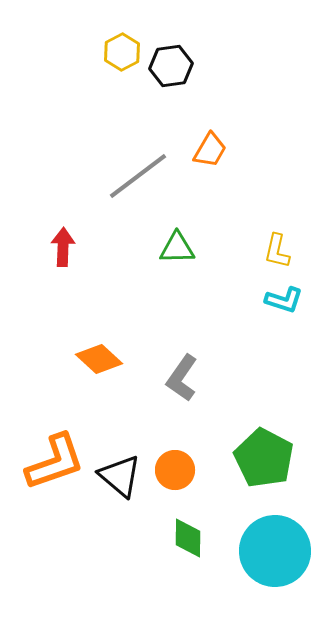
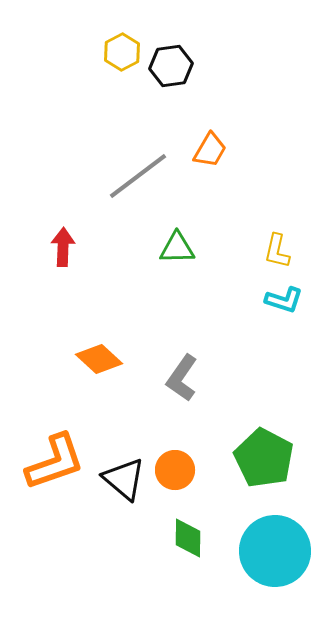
black triangle: moved 4 px right, 3 px down
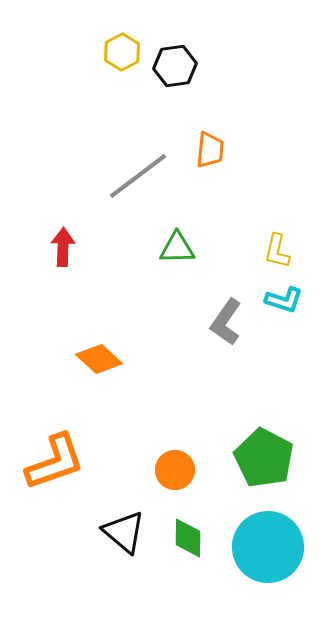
black hexagon: moved 4 px right
orange trapezoid: rotated 24 degrees counterclockwise
gray L-shape: moved 44 px right, 56 px up
black triangle: moved 53 px down
cyan circle: moved 7 px left, 4 px up
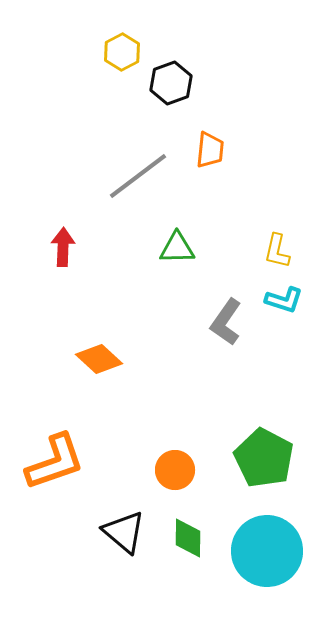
black hexagon: moved 4 px left, 17 px down; rotated 12 degrees counterclockwise
cyan circle: moved 1 px left, 4 px down
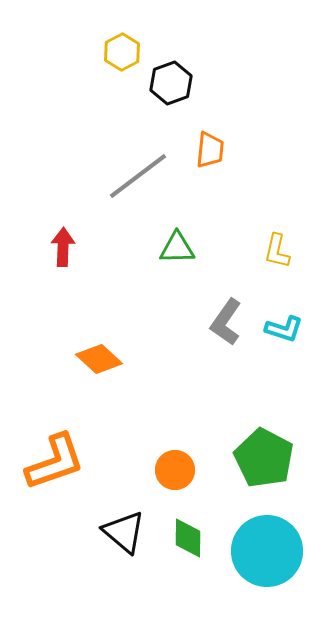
cyan L-shape: moved 29 px down
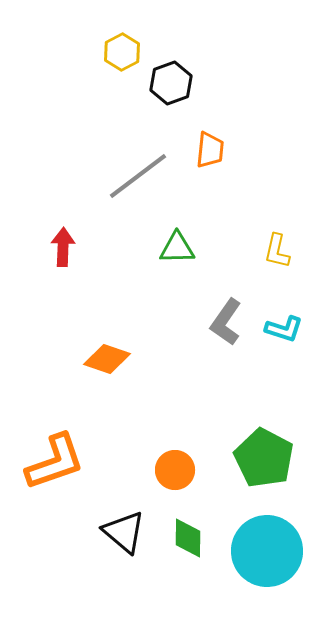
orange diamond: moved 8 px right; rotated 24 degrees counterclockwise
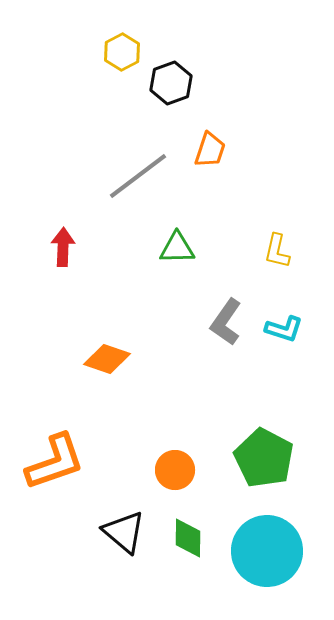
orange trapezoid: rotated 12 degrees clockwise
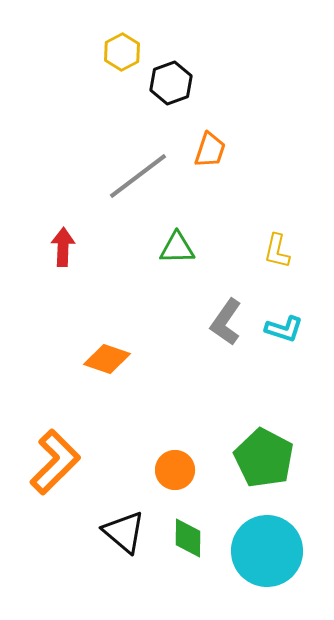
orange L-shape: rotated 26 degrees counterclockwise
